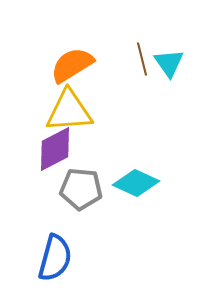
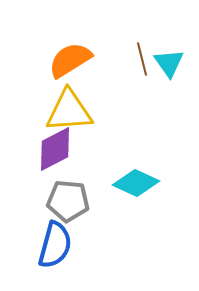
orange semicircle: moved 2 px left, 5 px up
gray pentagon: moved 13 px left, 12 px down
blue semicircle: moved 13 px up
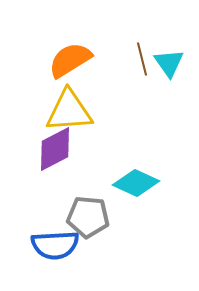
gray pentagon: moved 20 px right, 16 px down
blue semicircle: rotated 72 degrees clockwise
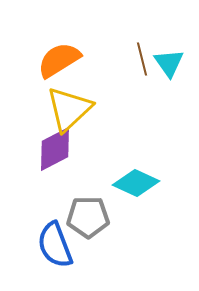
orange semicircle: moved 11 px left
yellow triangle: moved 2 px up; rotated 39 degrees counterclockwise
gray pentagon: rotated 6 degrees counterclockwise
blue semicircle: rotated 72 degrees clockwise
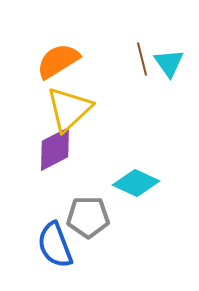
orange semicircle: moved 1 px left, 1 px down
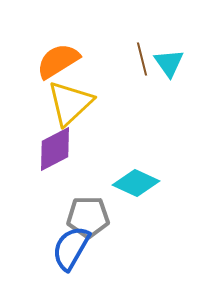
yellow triangle: moved 1 px right, 6 px up
blue semicircle: moved 16 px right, 3 px down; rotated 51 degrees clockwise
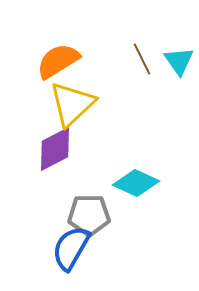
brown line: rotated 12 degrees counterclockwise
cyan triangle: moved 10 px right, 2 px up
yellow triangle: moved 2 px right, 1 px down
gray pentagon: moved 1 px right, 2 px up
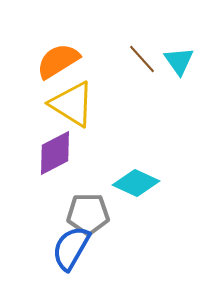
brown line: rotated 16 degrees counterclockwise
yellow triangle: rotated 45 degrees counterclockwise
purple diamond: moved 4 px down
gray pentagon: moved 1 px left, 1 px up
